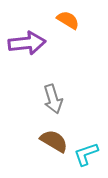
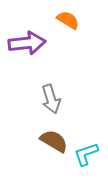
gray arrow: moved 2 px left
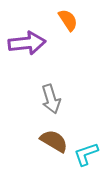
orange semicircle: rotated 25 degrees clockwise
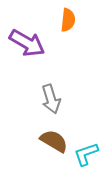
orange semicircle: rotated 40 degrees clockwise
purple arrow: rotated 36 degrees clockwise
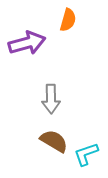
orange semicircle: rotated 10 degrees clockwise
purple arrow: rotated 45 degrees counterclockwise
gray arrow: rotated 16 degrees clockwise
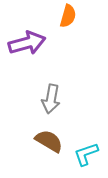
orange semicircle: moved 4 px up
gray arrow: rotated 12 degrees clockwise
brown semicircle: moved 5 px left
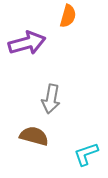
brown semicircle: moved 15 px left, 5 px up; rotated 16 degrees counterclockwise
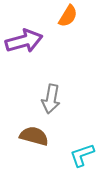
orange semicircle: rotated 15 degrees clockwise
purple arrow: moved 3 px left, 2 px up
cyan L-shape: moved 4 px left, 1 px down
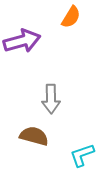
orange semicircle: moved 3 px right, 1 px down
purple arrow: moved 2 px left
gray arrow: rotated 12 degrees counterclockwise
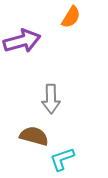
cyan L-shape: moved 20 px left, 4 px down
